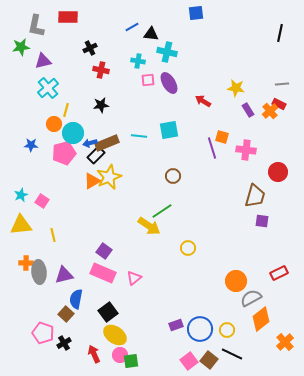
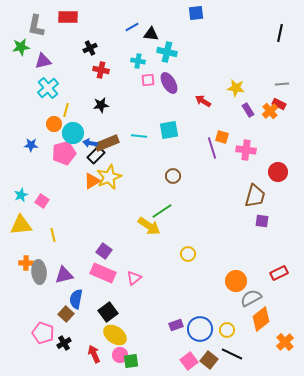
blue arrow at (90, 143): rotated 24 degrees clockwise
yellow circle at (188, 248): moved 6 px down
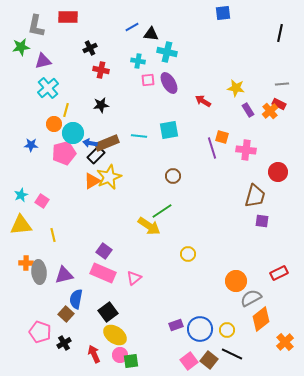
blue square at (196, 13): moved 27 px right
pink pentagon at (43, 333): moved 3 px left, 1 px up
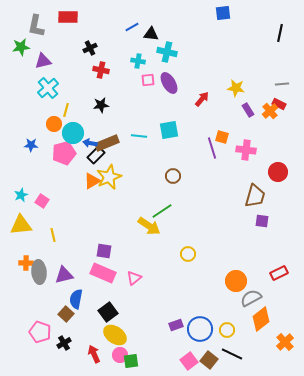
red arrow at (203, 101): moved 1 px left, 2 px up; rotated 98 degrees clockwise
purple square at (104, 251): rotated 28 degrees counterclockwise
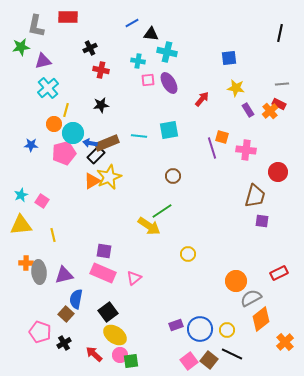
blue square at (223, 13): moved 6 px right, 45 px down
blue line at (132, 27): moved 4 px up
red arrow at (94, 354): rotated 24 degrees counterclockwise
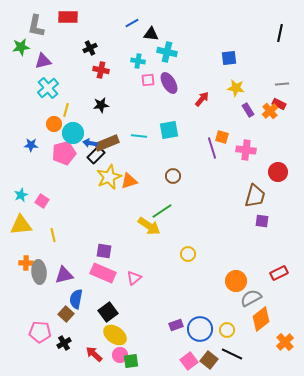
orange triangle at (92, 181): moved 37 px right; rotated 12 degrees clockwise
pink pentagon at (40, 332): rotated 15 degrees counterclockwise
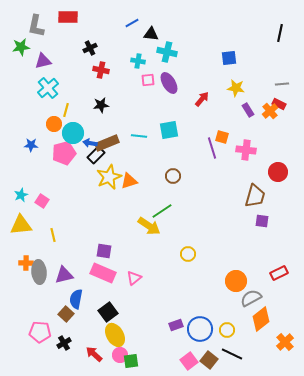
yellow ellipse at (115, 335): rotated 25 degrees clockwise
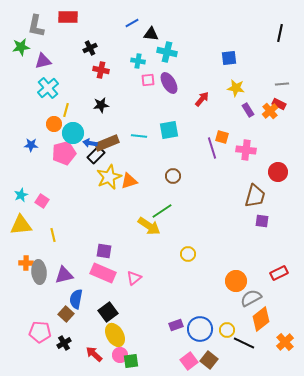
black line at (232, 354): moved 12 px right, 11 px up
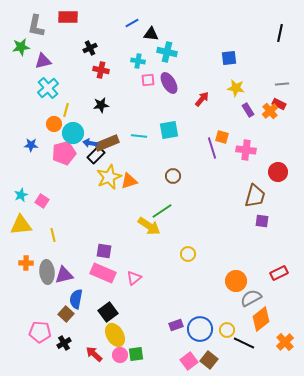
gray ellipse at (39, 272): moved 8 px right
green square at (131, 361): moved 5 px right, 7 px up
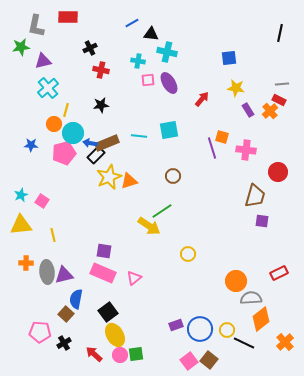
red rectangle at (279, 104): moved 4 px up
gray semicircle at (251, 298): rotated 25 degrees clockwise
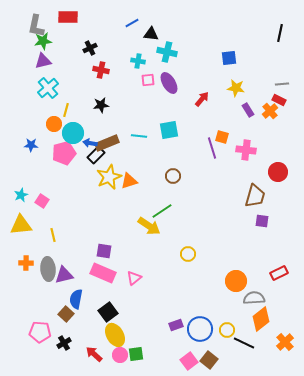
green star at (21, 47): moved 22 px right, 6 px up
gray ellipse at (47, 272): moved 1 px right, 3 px up
gray semicircle at (251, 298): moved 3 px right
